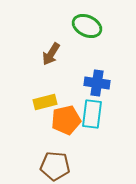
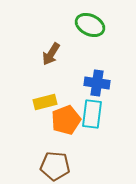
green ellipse: moved 3 px right, 1 px up
orange pentagon: rotated 8 degrees counterclockwise
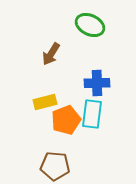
blue cross: rotated 10 degrees counterclockwise
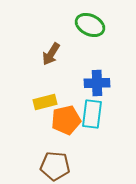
orange pentagon: rotated 8 degrees clockwise
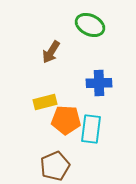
brown arrow: moved 2 px up
blue cross: moved 2 px right
cyan rectangle: moved 1 px left, 15 px down
orange pentagon: rotated 16 degrees clockwise
brown pentagon: rotated 28 degrees counterclockwise
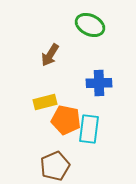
brown arrow: moved 1 px left, 3 px down
orange pentagon: rotated 8 degrees clockwise
cyan rectangle: moved 2 px left
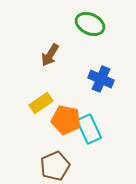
green ellipse: moved 1 px up
blue cross: moved 2 px right, 4 px up; rotated 25 degrees clockwise
yellow rectangle: moved 4 px left, 1 px down; rotated 20 degrees counterclockwise
cyan rectangle: rotated 32 degrees counterclockwise
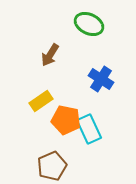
green ellipse: moved 1 px left
blue cross: rotated 10 degrees clockwise
yellow rectangle: moved 2 px up
brown pentagon: moved 3 px left
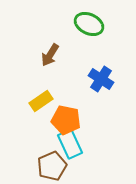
cyan rectangle: moved 19 px left, 15 px down
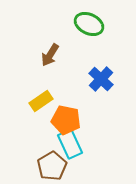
blue cross: rotated 10 degrees clockwise
brown pentagon: rotated 8 degrees counterclockwise
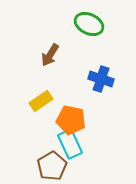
blue cross: rotated 25 degrees counterclockwise
orange pentagon: moved 5 px right
